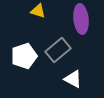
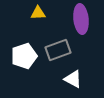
yellow triangle: moved 2 px down; rotated 21 degrees counterclockwise
gray rectangle: rotated 20 degrees clockwise
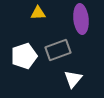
white triangle: rotated 42 degrees clockwise
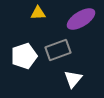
purple ellipse: rotated 64 degrees clockwise
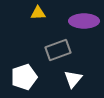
purple ellipse: moved 3 px right, 2 px down; rotated 32 degrees clockwise
white pentagon: moved 21 px down
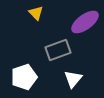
yellow triangle: moved 2 px left; rotated 49 degrees clockwise
purple ellipse: moved 1 px right, 1 px down; rotated 36 degrees counterclockwise
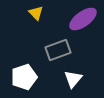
purple ellipse: moved 2 px left, 3 px up
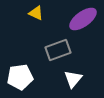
yellow triangle: rotated 21 degrees counterclockwise
white pentagon: moved 4 px left; rotated 10 degrees clockwise
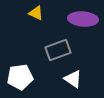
purple ellipse: rotated 40 degrees clockwise
white triangle: rotated 36 degrees counterclockwise
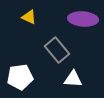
yellow triangle: moved 7 px left, 4 px down
gray rectangle: moved 1 px left; rotated 70 degrees clockwise
white triangle: rotated 30 degrees counterclockwise
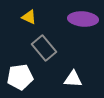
gray rectangle: moved 13 px left, 2 px up
